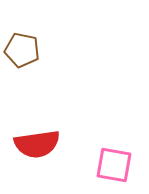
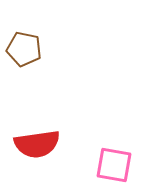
brown pentagon: moved 2 px right, 1 px up
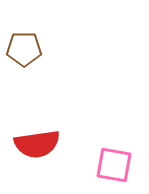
brown pentagon: rotated 12 degrees counterclockwise
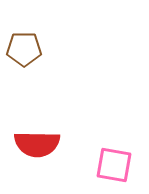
red semicircle: rotated 9 degrees clockwise
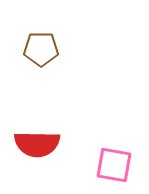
brown pentagon: moved 17 px right
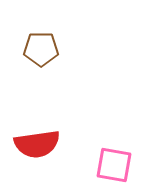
red semicircle: rotated 9 degrees counterclockwise
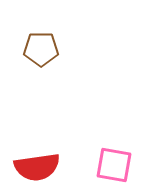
red semicircle: moved 23 px down
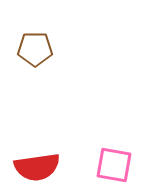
brown pentagon: moved 6 px left
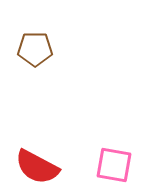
red semicircle: rotated 36 degrees clockwise
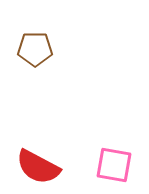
red semicircle: moved 1 px right
